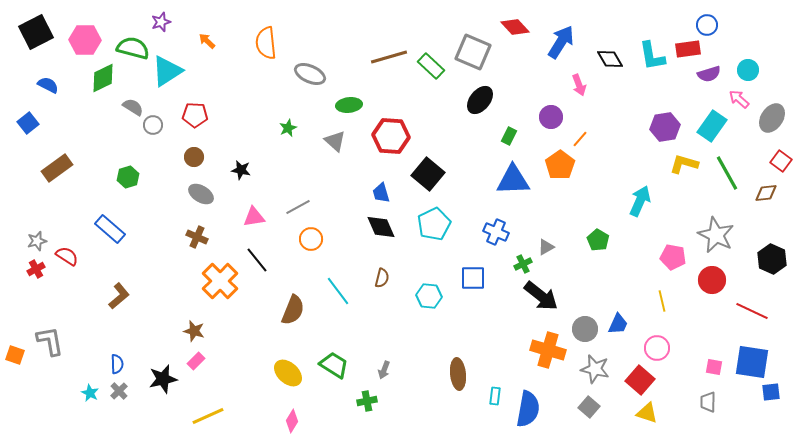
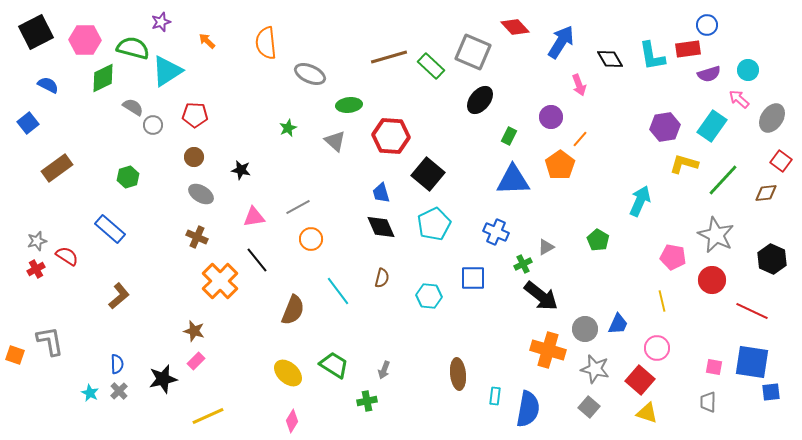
green line at (727, 173): moved 4 px left, 7 px down; rotated 72 degrees clockwise
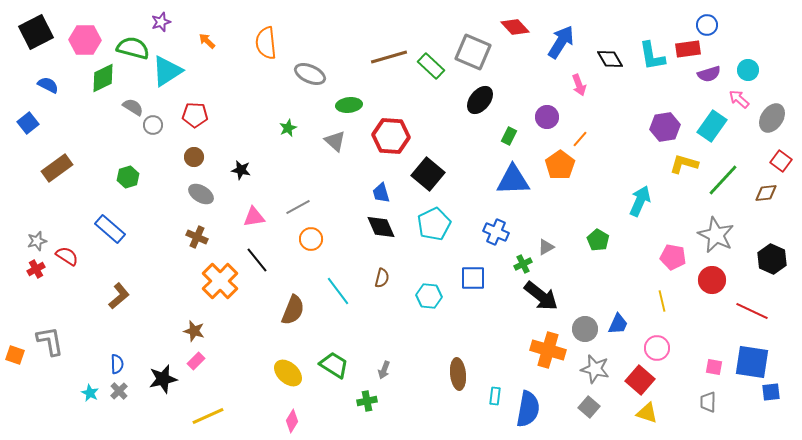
purple circle at (551, 117): moved 4 px left
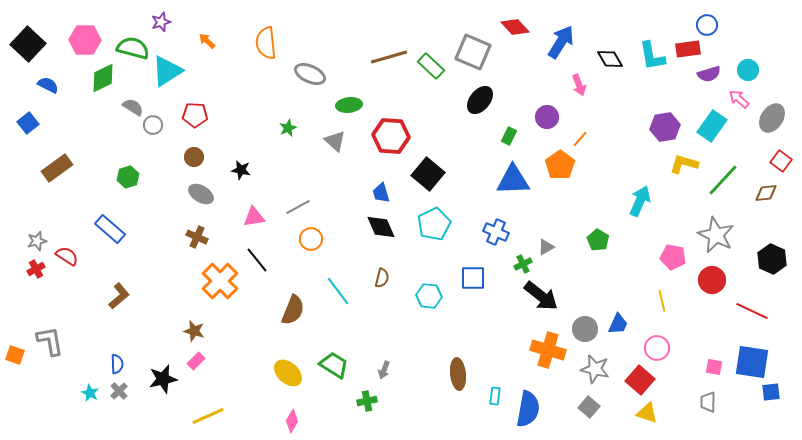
black square at (36, 32): moved 8 px left, 12 px down; rotated 20 degrees counterclockwise
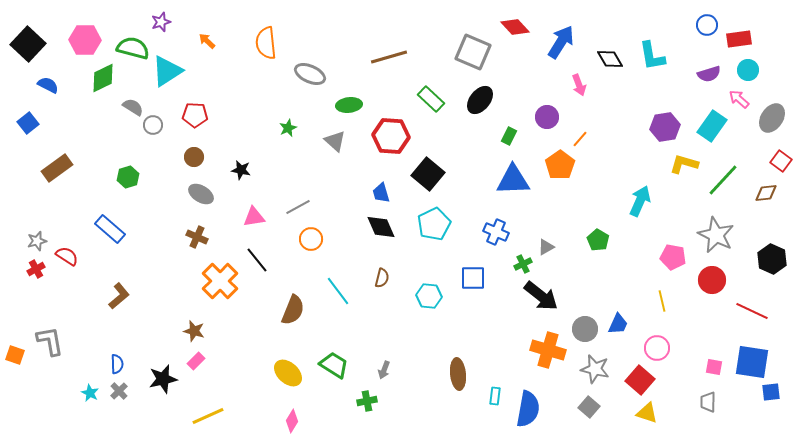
red rectangle at (688, 49): moved 51 px right, 10 px up
green rectangle at (431, 66): moved 33 px down
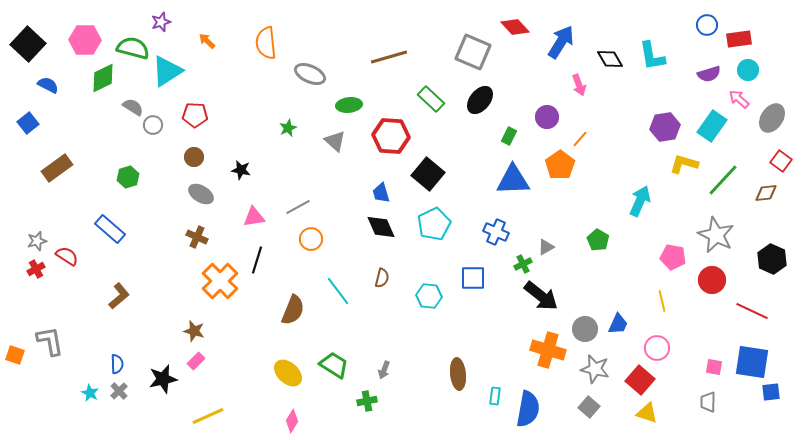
black line at (257, 260): rotated 56 degrees clockwise
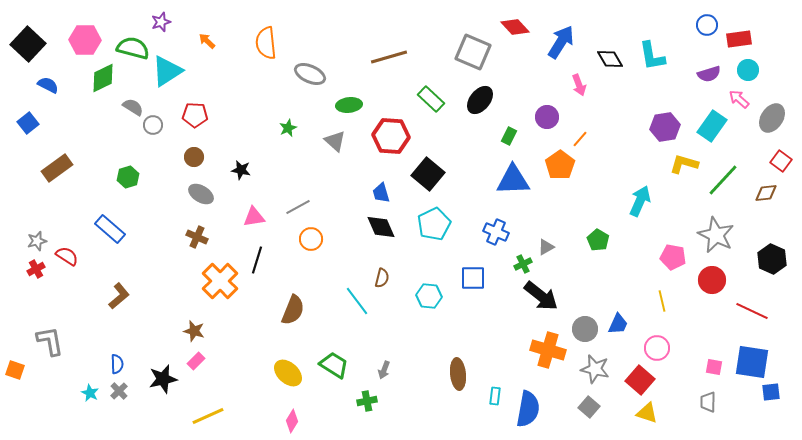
cyan line at (338, 291): moved 19 px right, 10 px down
orange square at (15, 355): moved 15 px down
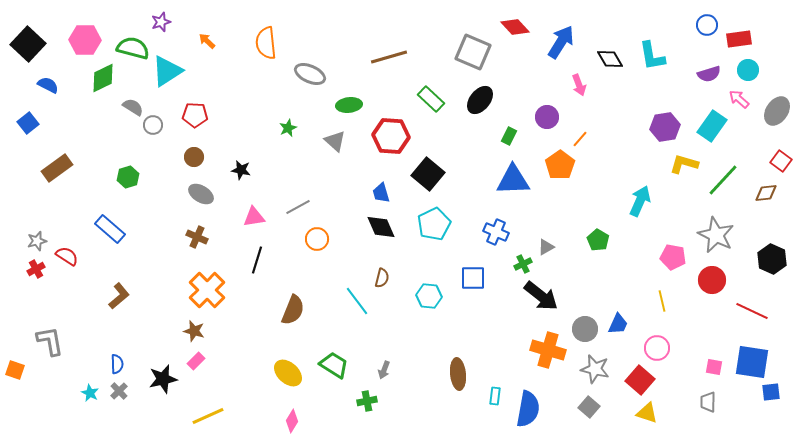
gray ellipse at (772, 118): moved 5 px right, 7 px up
orange circle at (311, 239): moved 6 px right
orange cross at (220, 281): moved 13 px left, 9 px down
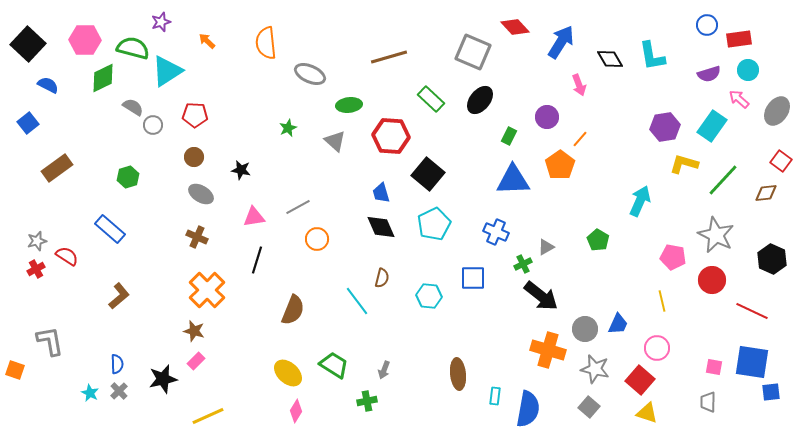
pink diamond at (292, 421): moved 4 px right, 10 px up
